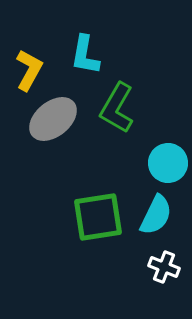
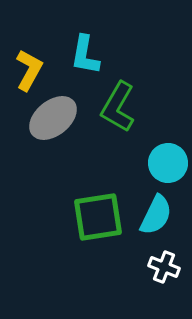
green L-shape: moved 1 px right, 1 px up
gray ellipse: moved 1 px up
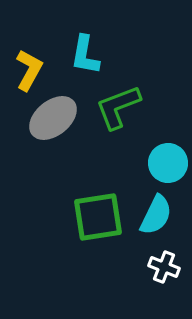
green L-shape: rotated 39 degrees clockwise
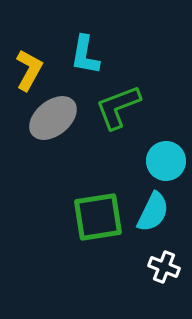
cyan circle: moved 2 px left, 2 px up
cyan semicircle: moved 3 px left, 3 px up
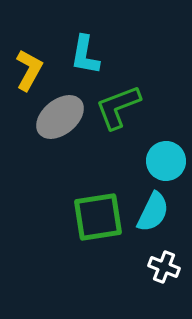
gray ellipse: moved 7 px right, 1 px up
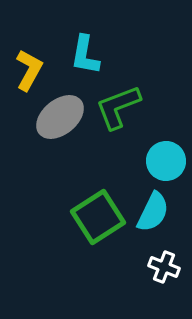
green square: rotated 24 degrees counterclockwise
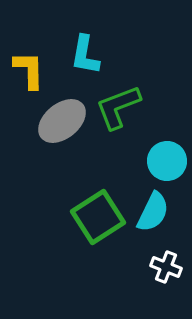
yellow L-shape: rotated 30 degrees counterclockwise
gray ellipse: moved 2 px right, 4 px down
cyan circle: moved 1 px right
white cross: moved 2 px right
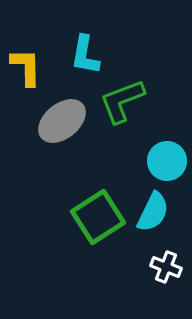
yellow L-shape: moved 3 px left, 3 px up
green L-shape: moved 4 px right, 6 px up
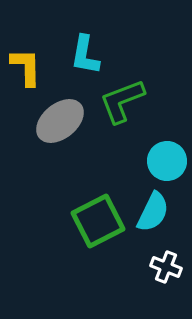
gray ellipse: moved 2 px left
green square: moved 4 px down; rotated 6 degrees clockwise
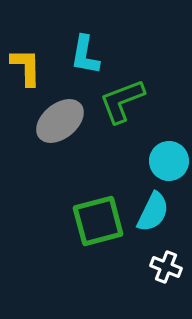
cyan circle: moved 2 px right
green square: rotated 12 degrees clockwise
